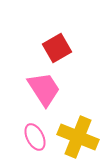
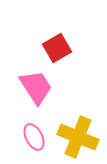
pink trapezoid: moved 8 px left, 2 px up
pink ellipse: moved 1 px left
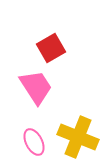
red square: moved 6 px left
pink ellipse: moved 5 px down
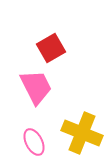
pink trapezoid: rotated 6 degrees clockwise
yellow cross: moved 4 px right, 4 px up
